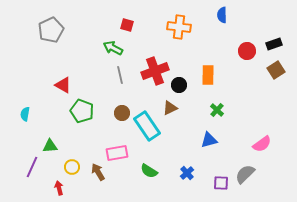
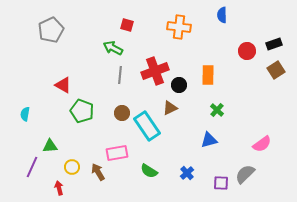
gray line: rotated 18 degrees clockwise
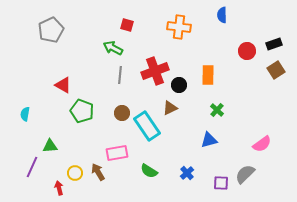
yellow circle: moved 3 px right, 6 px down
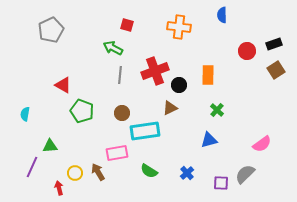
cyan rectangle: moved 2 px left, 5 px down; rotated 64 degrees counterclockwise
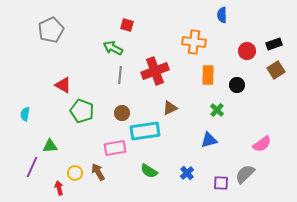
orange cross: moved 15 px right, 15 px down
black circle: moved 58 px right
pink rectangle: moved 2 px left, 5 px up
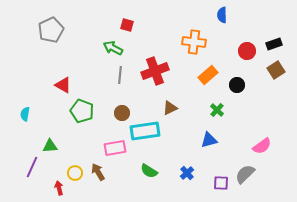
orange rectangle: rotated 48 degrees clockwise
pink semicircle: moved 2 px down
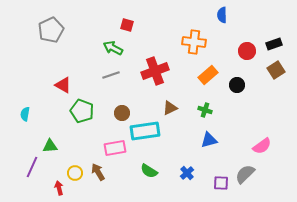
gray line: moved 9 px left; rotated 66 degrees clockwise
green cross: moved 12 px left; rotated 24 degrees counterclockwise
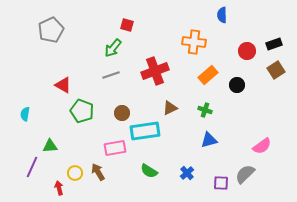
green arrow: rotated 78 degrees counterclockwise
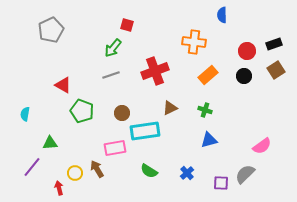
black circle: moved 7 px right, 9 px up
green triangle: moved 3 px up
purple line: rotated 15 degrees clockwise
brown arrow: moved 1 px left, 3 px up
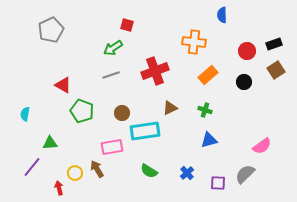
green arrow: rotated 18 degrees clockwise
black circle: moved 6 px down
pink rectangle: moved 3 px left, 1 px up
purple square: moved 3 px left
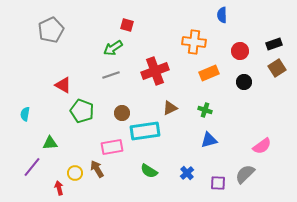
red circle: moved 7 px left
brown square: moved 1 px right, 2 px up
orange rectangle: moved 1 px right, 2 px up; rotated 18 degrees clockwise
